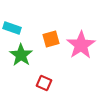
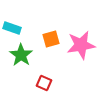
pink star: rotated 24 degrees clockwise
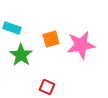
red square: moved 3 px right, 4 px down
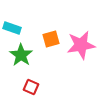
red square: moved 16 px left
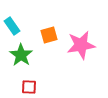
cyan rectangle: moved 2 px up; rotated 36 degrees clockwise
orange square: moved 2 px left, 4 px up
red square: moved 2 px left; rotated 21 degrees counterclockwise
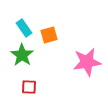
cyan rectangle: moved 12 px right, 2 px down
pink star: moved 6 px right, 17 px down
green star: moved 1 px right
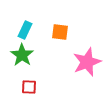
cyan rectangle: moved 1 px right, 2 px down; rotated 60 degrees clockwise
orange square: moved 11 px right, 3 px up; rotated 24 degrees clockwise
pink star: rotated 12 degrees counterclockwise
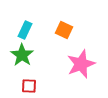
orange square: moved 4 px right, 2 px up; rotated 18 degrees clockwise
pink star: moved 6 px left, 2 px down
red square: moved 1 px up
